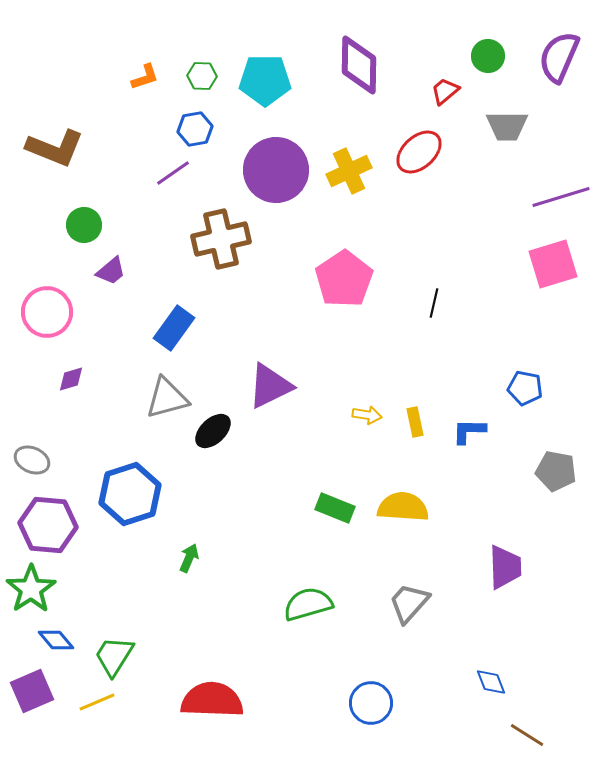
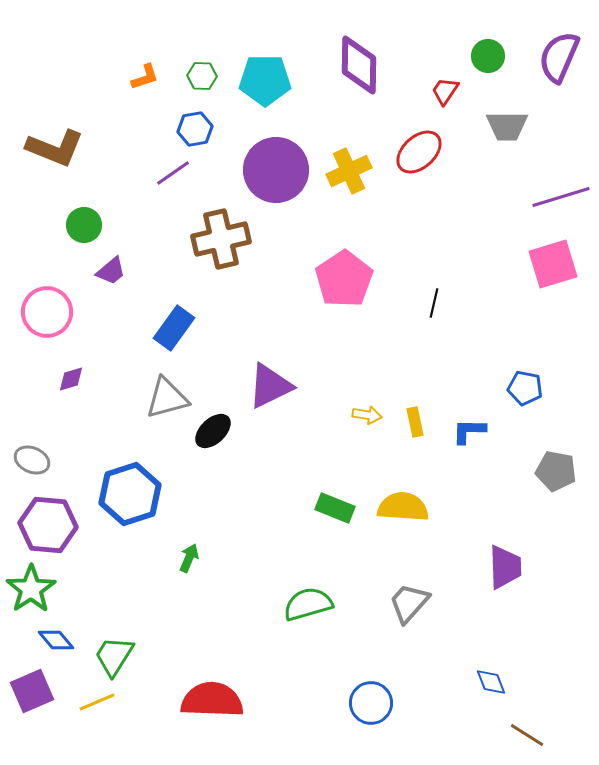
red trapezoid at (445, 91): rotated 16 degrees counterclockwise
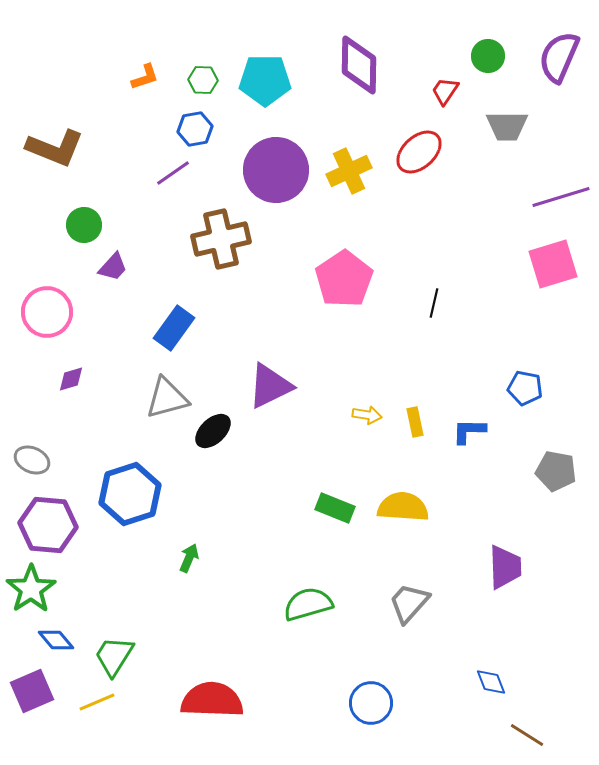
green hexagon at (202, 76): moved 1 px right, 4 px down
purple trapezoid at (111, 271): moved 2 px right, 4 px up; rotated 8 degrees counterclockwise
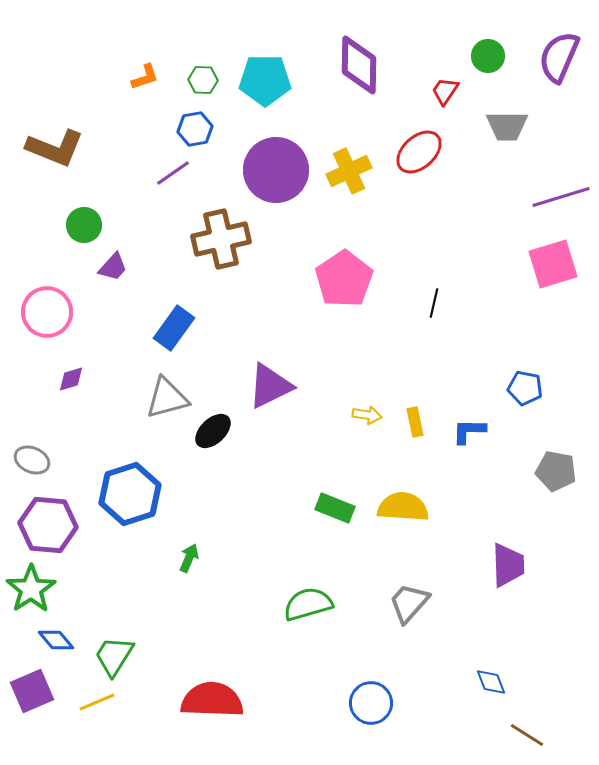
purple trapezoid at (505, 567): moved 3 px right, 2 px up
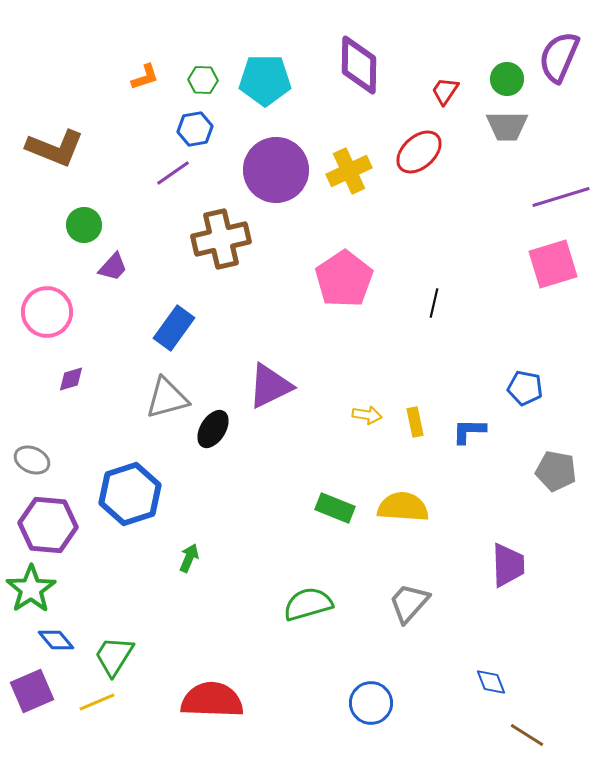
green circle at (488, 56): moved 19 px right, 23 px down
black ellipse at (213, 431): moved 2 px up; rotated 15 degrees counterclockwise
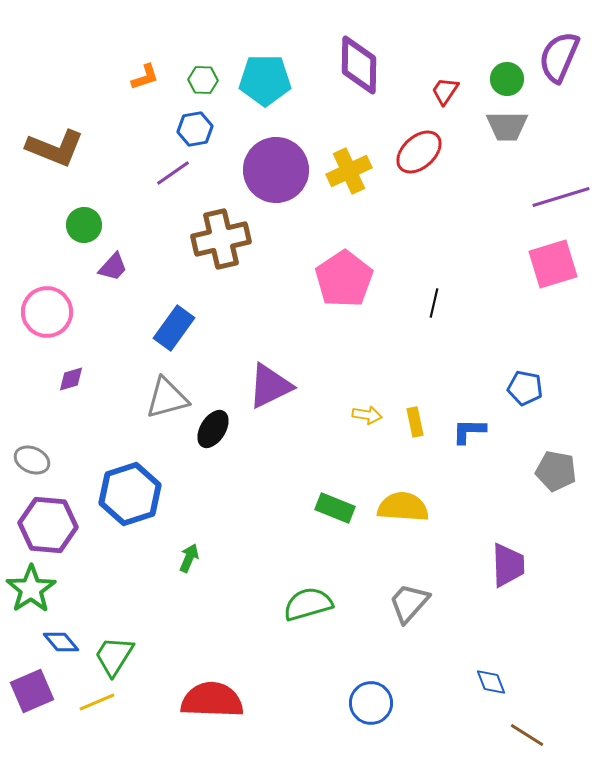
blue diamond at (56, 640): moved 5 px right, 2 px down
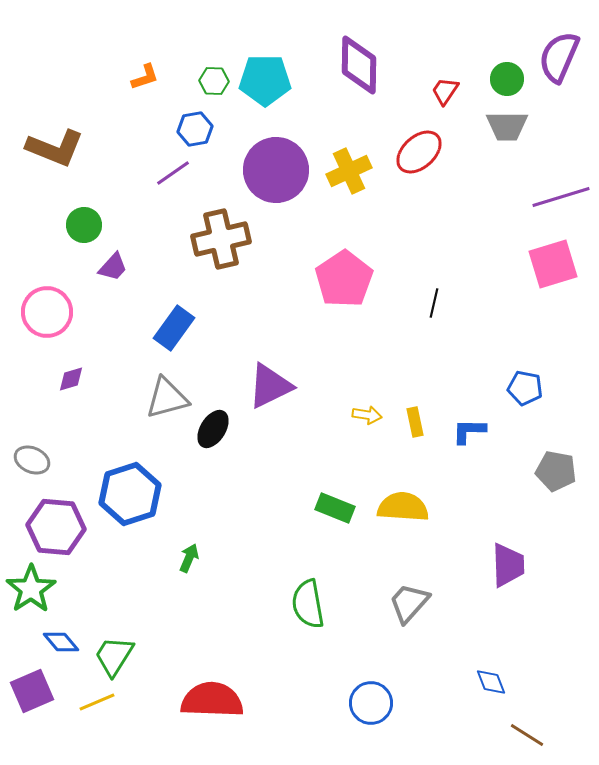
green hexagon at (203, 80): moved 11 px right, 1 px down
purple hexagon at (48, 525): moved 8 px right, 2 px down
green semicircle at (308, 604): rotated 84 degrees counterclockwise
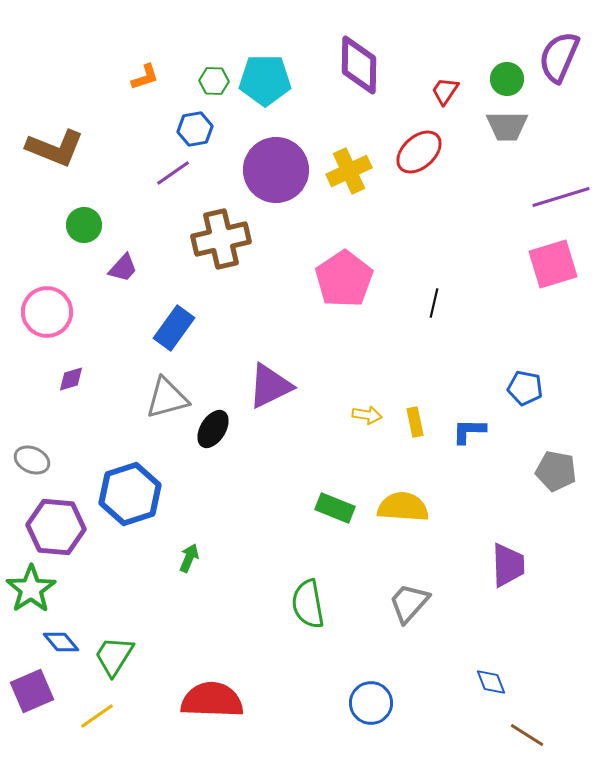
purple trapezoid at (113, 267): moved 10 px right, 1 px down
yellow line at (97, 702): moved 14 px down; rotated 12 degrees counterclockwise
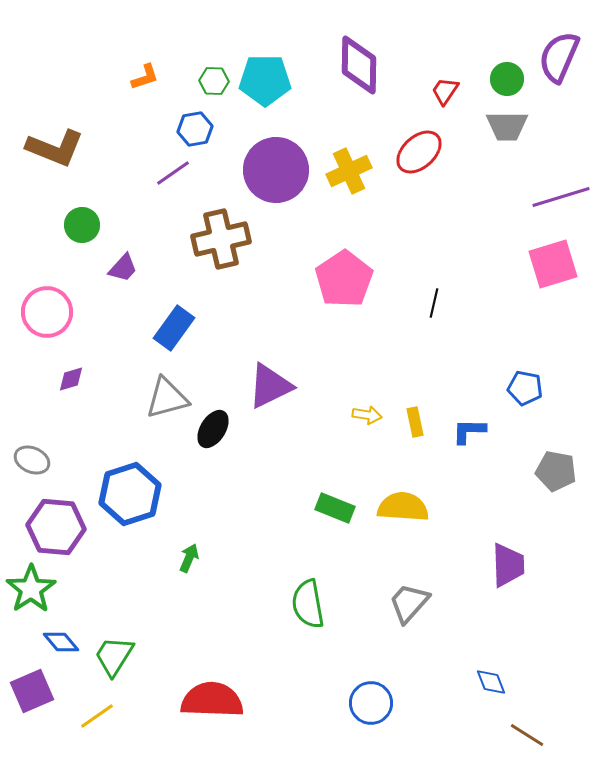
green circle at (84, 225): moved 2 px left
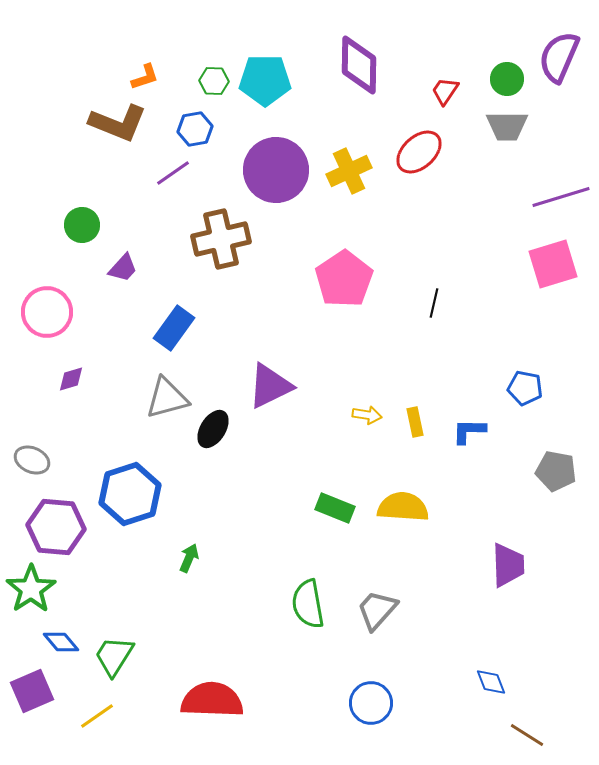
brown L-shape at (55, 148): moved 63 px right, 25 px up
gray trapezoid at (409, 603): moved 32 px left, 7 px down
